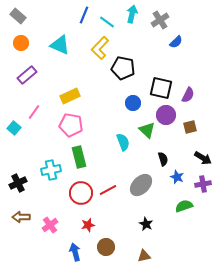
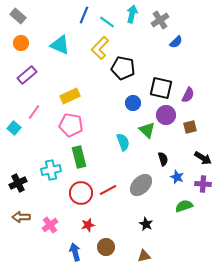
purple cross: rotated 14 degrees clockwise
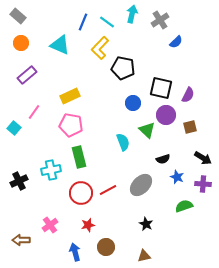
blue line: moved 1 px left, 7 px down
black semicircle: rotated 88 degrees clockwise
black cross: moved 1 px right, 2 px up
brown arrow: moved 23 px down
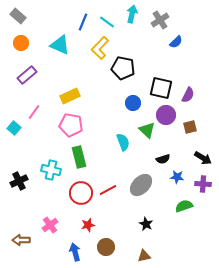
cyan cross: rotated 24 degrees clockwise
blue star: rotated 16 degrees counterclockwise
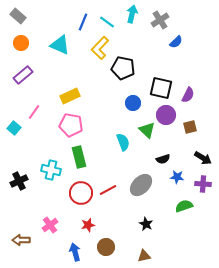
purple rectangle: moved 4 px left
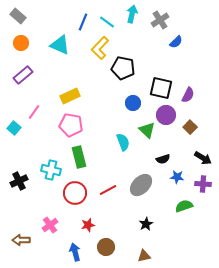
brown square: rotated 32 degrees counterclockwise
red circle: moved 6 px left
black star: rotated 16 degrees clockwise
